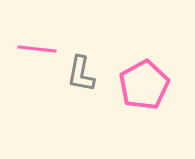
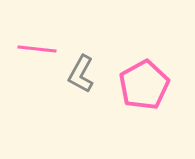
gray L-shape: rotated 18 degrees clockwise
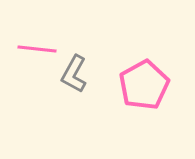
gray L-shape: moved 7 px left
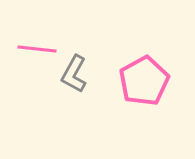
pink pentagon: moved 4 px up
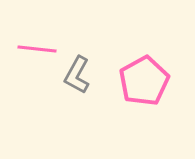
gray L-shape: moved 3 px right, 1 px down
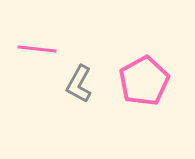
gray L-shape: moved 2 px right, 9 px down
